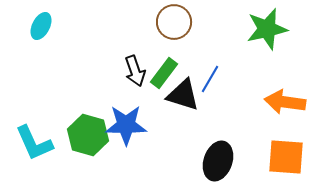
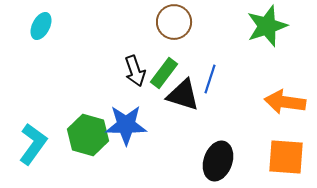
green star: moved 3 px up; rotated 6 degrees counterclockwise
blue line: rotated 12 degrees counterclockwise
cyan L-shape: moved 1 px left, 1 px down; rotated 120 degrees counterclockwise
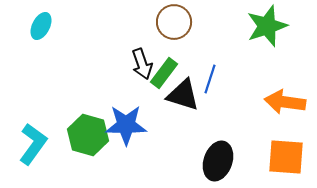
black arrow: moved 7 px right, 7 px up
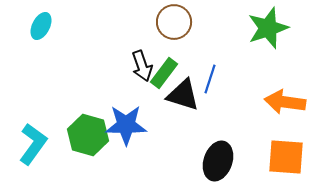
green star: moved 1 px right, 2 px down
black arrow: moved 2 px down
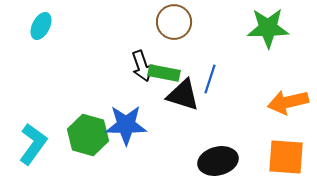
green star: rotated 18 degrees clockwise
green rectangle: rotated 64 degrees clockwise
orange arrow: moved 3 px right; rotated 21 degrees counterclockwise
black ellipse: rotated 57 degrees clockwise
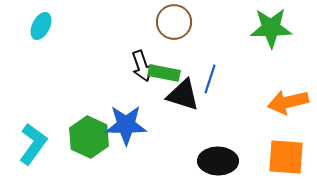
green star: moved 3 px right
green hexagon: moved 1 px right, 2 px down; rotated 9 degrees clockwise
black ellipse: rotated 15 degrees clockwise
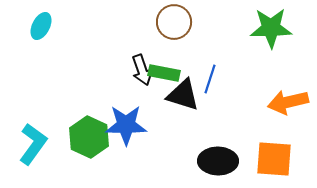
black arrow: moved 4 px down
orange square: moved 12 px left, 2 px down
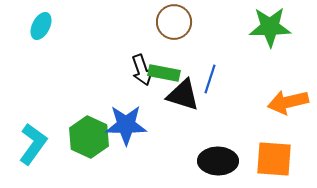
green star: moved 1 px left, 1 px up
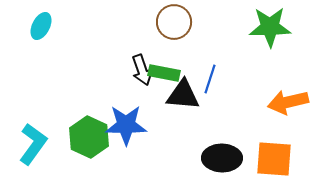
black triangle: rotated 12 degrees counterclockwise
black ellipse: moved 4 px right, 3 px up
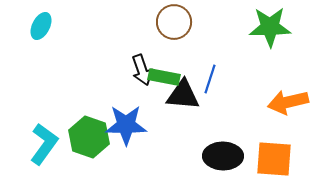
green rectangle: moved 4 px down
green hexagon: rotated 6 degrees counterclockwise
cyan L-shape: moved 11 px right
black ellipse: moved 1 px right, 2 px up
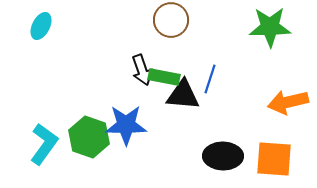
brown circle: moved 3 px left, 2 px up
